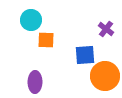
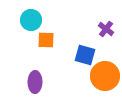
blue square: rotated 20 degrees clockwise
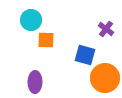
orange circle: moved 2 px down
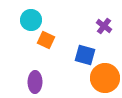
purple cross: moved 2 px left, 3 px up
orange square: rotated 24 degrees clockwise
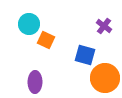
cyan circle: moved 2 px left, 4 px down
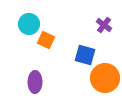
purple cross: moved 1 px up
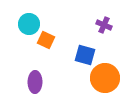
purple cross: rotated 14 degrees counterclockwise
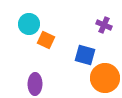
purple ellipse: moved 2 px down
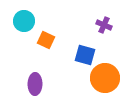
cyan circle: moved 5 px left, 3 px up
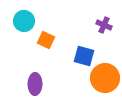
blue square: moved 1 px left, 1 px down
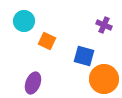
orange square: moved 1 px right, 1 px down
orange circle: moved 1 px left, 1 px down
purple ellipse: moved 2 px left, 1 px up; rotated 20 degrees clockwise
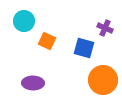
purple cross: moved 1 px right, 3 px down
blue square: moved 8 px up
orange circle: moved 1 px left, 1 px down
purple ellipse: rotated 70 degrees clockwise
